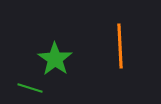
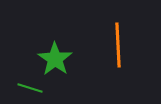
orange line: moved 2 px left, 1 px up
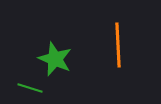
green star: rotated 12 degrees counterclockwise
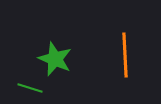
orange line: moved 7 px right, 10 px down
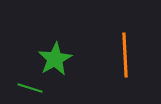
green star: rotated 20 degrees clockwise
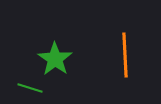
green star: rotated 8 degrees counterclockwise
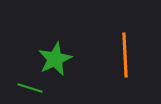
green star: rotated 12 degrees clockwise
